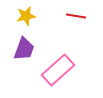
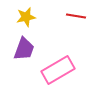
yellow star: moved 1 px down
pink rectangle: rotated 12 degrees clockwise
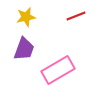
red line: rotated 30 degrees counterclockwise
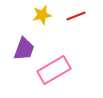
yellow star: moved 16 px right, 2 px up
pink rectangle: moved 4 px left
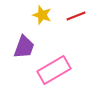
yellow star: rotated 30 degrees clockwise
purple trapezoid: moved 2 px up
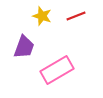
yellow star: moved 1 px down
pink rectangle: moved 3 px right
